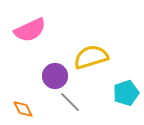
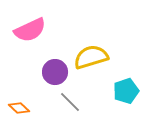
purple circle: moved 4 px up
cyan pentagon: moved 2 px up
orange diamond: moved 4 px left, 1 px up; rotated 20 degrees counterclockwise
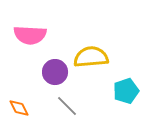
pink semicircle: moved 5 px down; rotated 28 degrees clockwise
yellow semicircle: rotated 12 degrees clockwise
gray line: moved 3 px left, 4 px down
orange diamond: rotated 20 degrees clockwise
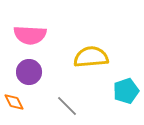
purple circle: moved 26 px left
orange diamond: moved 5 px left, 6 px up
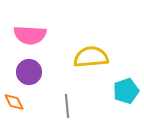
gray line: rotated 40 degrees clockwise
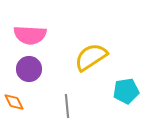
yellow semicircle: rotated 28 degrees counterclockwise
purple circle: moved 3 px up
cyan pentagon: rotated 10 degrees clockwise
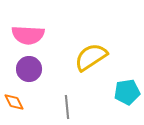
pink semicircle: moved 2 px left
cyan pentagon: moved 1 px right, 1 px down
gray line: moved 1 px down
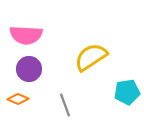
pink semicircle: moved 2 px left
orange diamond: moved 4 px right, 3 px up; rotated 40 degrees counterclockwise
gray line: moved 2 px left, 2 px up; rotated 15 degrees counterclockwise
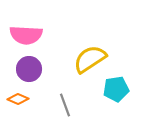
yellow semicircle: moved 1 px left, 2 px down
cyan pentagon: moved 11 px left, 3 px up
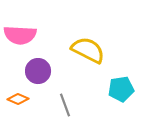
pink semicircle: moved 6 px left
yellow semicircle: moved 2 px left, 9 px up; rotated 60 degrees clockwise
purple circle: moved 9 px right, 2 px down
cyan pentagon: moved 5 px right
